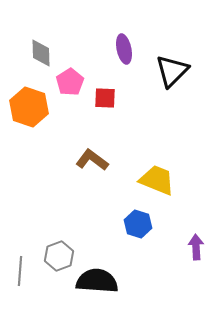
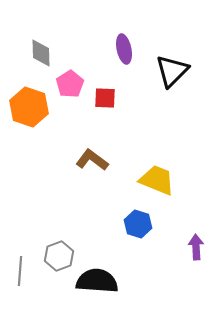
pink pentagon: moved 2 px down
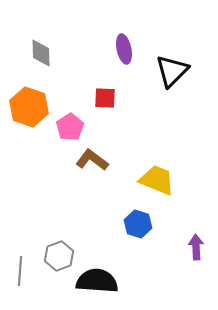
pink pentagon: moved 43 px down
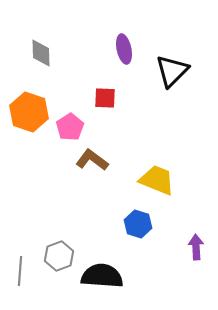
orange hexagon: moved 5 px down
black semicircle: moved 5 px right, 5 px up
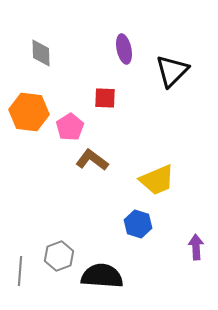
orange hexagon: rotated 12 degrees counterclockwise
yellow trapezoid: rotated 135 degrees clockwise
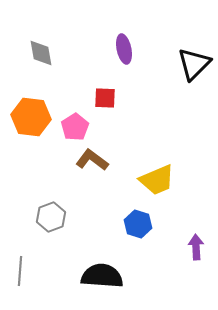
gray diamond: rotated 8 degrees counterclockwise
black triangle: moved 22 px right, 7 px up
orange hexagon: moved 2 px right, 5 px down
pink pentagon: moved 5 px right
gray hexagon: moved 8 px left, 39 px up
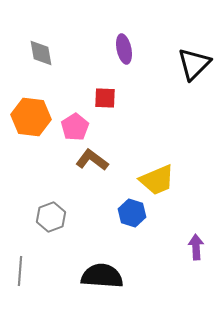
blue hexagon: moved 6 px left, 11 px up
